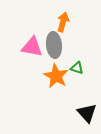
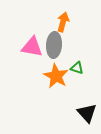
gray ellipse: rotated 10 degrees clockwise
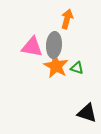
orange arrow: moved 4 px right, 3 px up
orange star: moved 10 px up
black triangle: rotated 30 degrees counterclockwise
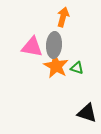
orange arrow: moved 4 px left, 2 px up
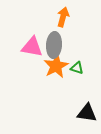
orange star: rotated 15 degrees clockwise
black triangle: rotated 10 degrees counterclockwise
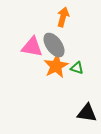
gray ellipse: rotated 40 degrees counterclockwise
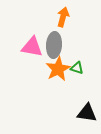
gray ellipse: rotated 40 degrees clockwise
orange star: moved 2 px right, 3 px down
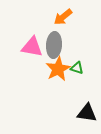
orange arrow: rotated 144 degrees counterclockwise
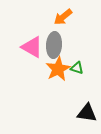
pink triangle: rotated 20 degrees clockwise
